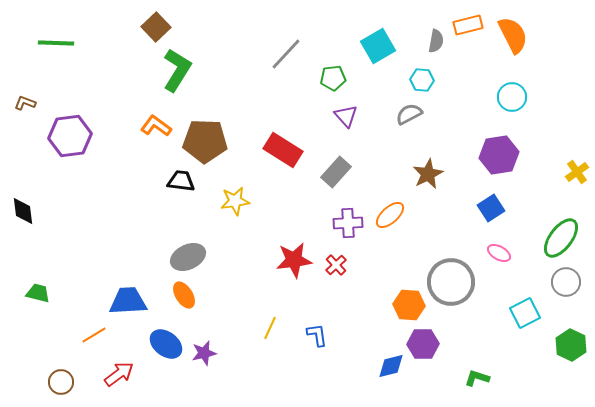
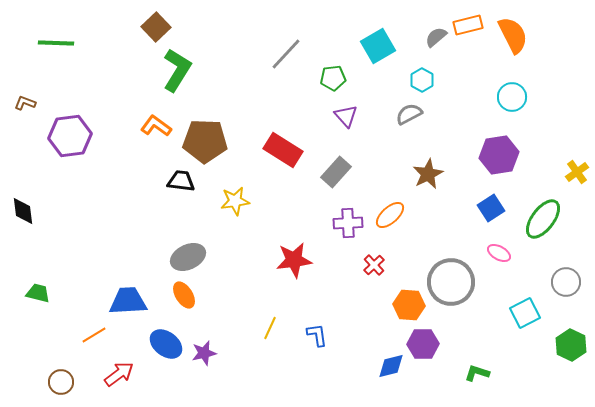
gray semicircle at (436, 41): moved 4 px up; rotated 140 degrees counterclockwise
cyan hexagon at (422, 80): rotated 25 degrees clockwise
green ellipse at (561, 238): moved 18 px left, 19 px up
red cross at (336, 265): moved 38 px right
green L-shape at (477, 378): moved 5 px up
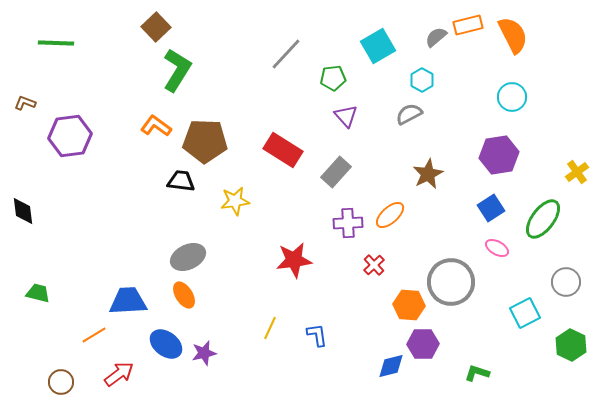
pink ellipse at (499, 253): moved 2 px left, 5 px up
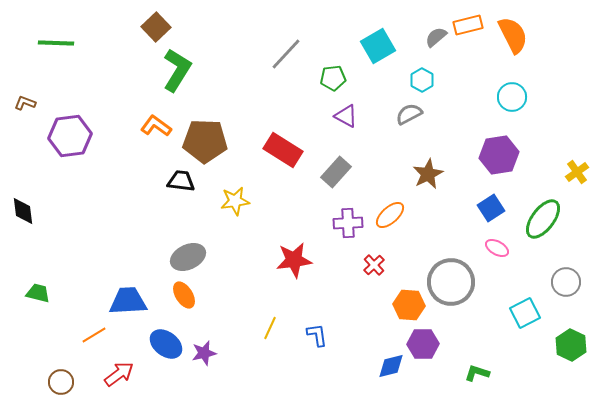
purple triangle at (346, 116): rotated 20 degrees counterclockwise
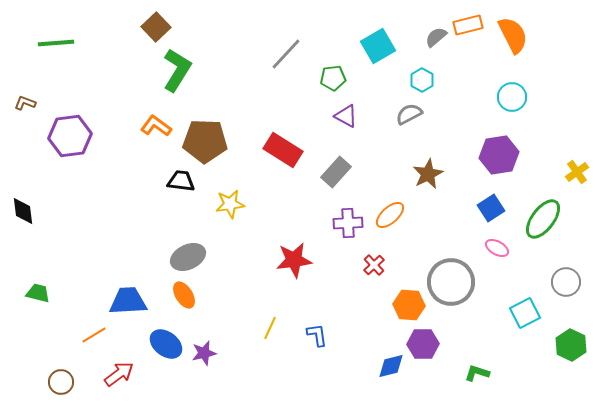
green line at (56, 43): rotated 6 degrees counterclockwise
yellow star at (235, 201): moved 5 px left, 3 px down
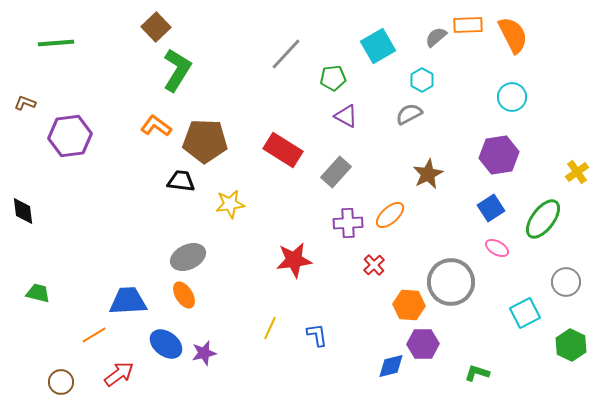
orange rectangle at (468, 25): rotated 12 degrees clockwise
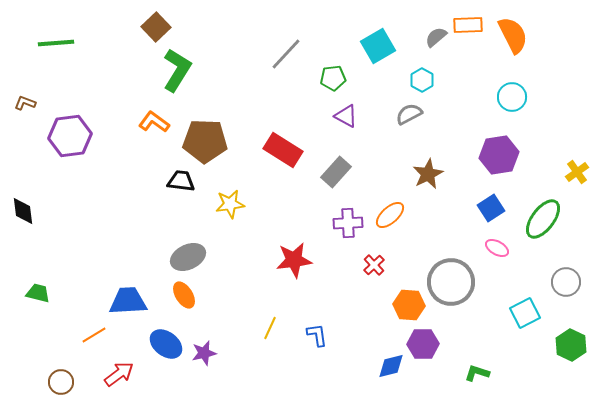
orange L-shape at (156, 126): moved 2 px left, 4 px up
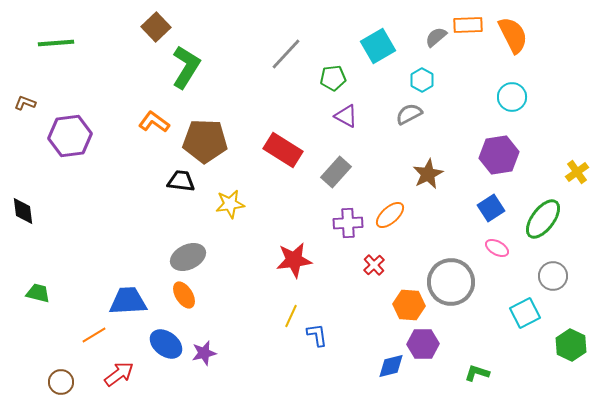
green L-shape at (177, 70): moved 9 px right, 3 px up
gray circle at (566, 282): moved 13 px left, 6 px up
yellow line at (270, 328): moved 21 px right, 12 px up
